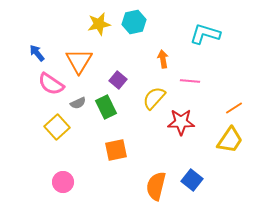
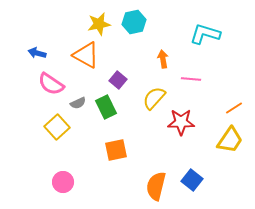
blue arrow: rotated 36 degrees counterclockwise
orange triangle: moved 7 px right, 6 px up; rotated 32 degrees counterclockwise
pink line: moved 1 px right, 2 px up
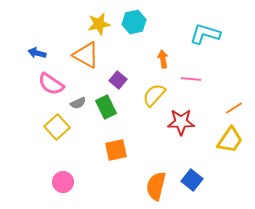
yellow semicircle: moved 3 px up
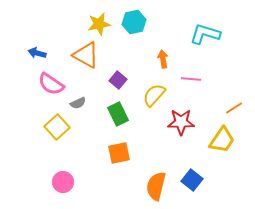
green rectangle: moved 12 px right, 7 px down
yellow trapezoid: moved 8 px left
orange square: moved 3 px right, 3 px down
